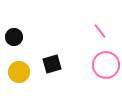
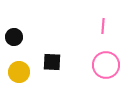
pink line: moved 3 px right, 5 px up; rotated 42 degrees clockwise
black square: moved 2 px up; rotated 18 degrees clockwise
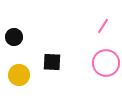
pink line: rotated 28 degrees clockwise
pink circle: moved 2 px up
yellow circle: moved 3 px down
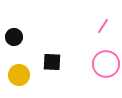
pink circle: moved 1 px down
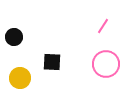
yellow circle: moved 1 px right, 3 px down
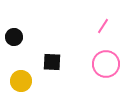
yellow circle: moved 1 px right, 3 px down
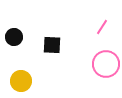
pink line: moved 1 px left, 1 px down
black square: moved 17 px up
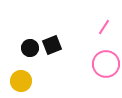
pink line: moved 2 px right
black circle: moved 16 px right, 11 px down
black square: rotated 24 degrees counterclockwise
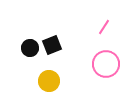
yellow circle: moved 28 px right
